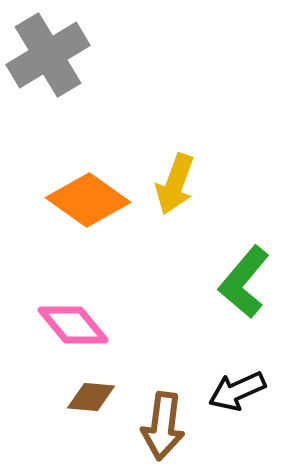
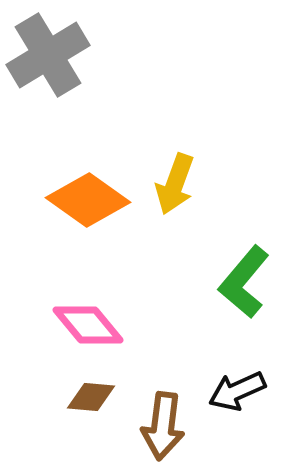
pink diamond: moved 15 px right
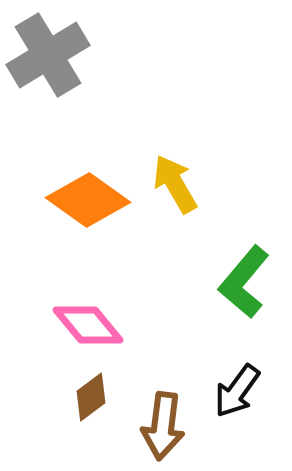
yellow arrow: rotated 130 degrees clockwise
black arrow: rotated 30 degrees counterclockwise
brown diamond: rotated 42 degrees counterclockwise
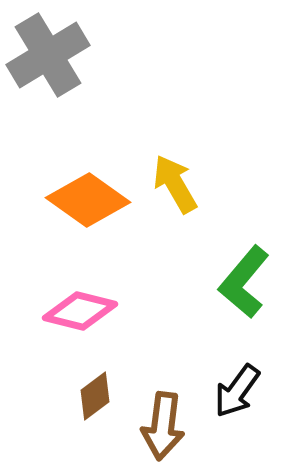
pink diamond: moved 8 px left, 14 px up; rotated 36 degrees counterclockwise
brown diamond: moved 4 px right, 1 px up
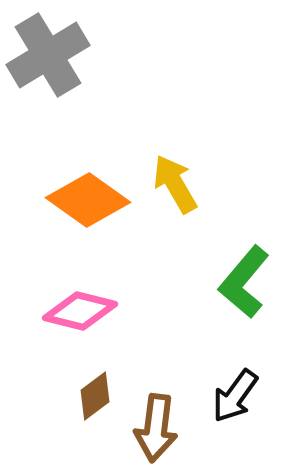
black arrow: moved 2 px left, 5 px down
brown arrow: moved 7 px left, 2 px down
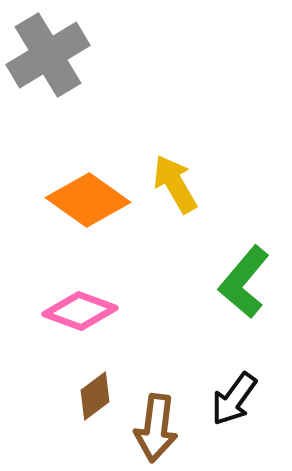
pink diamond: rotated 6 degrees clockwise
black arrow: moved 1 px left, 3 px down
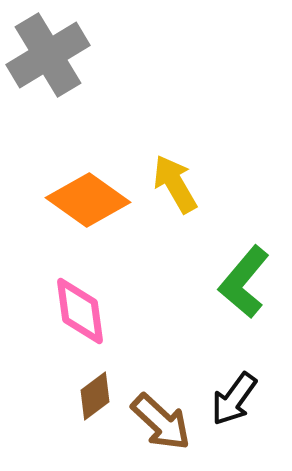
pink diamond: rotated 62 degrees clockwise
brown arrow: moved 5 px right, 6 px up; rotated 54 degrees counterclockwise
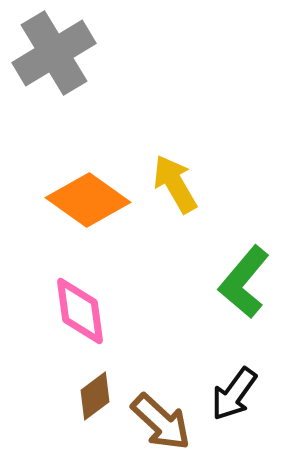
gray cross: moved 6 px right, 2 px up
black arrow: moved 5 px up
